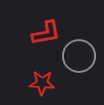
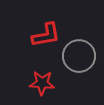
red L-shape: moved 2 px down
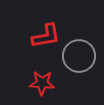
red L-shape: moved 1 px down
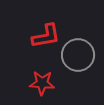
gray circle: moved 1 px left, 1 px up
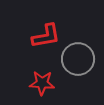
gray circle: moved 4 px down
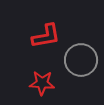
gray circle: moved 3 px right, 1 px down
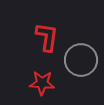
red L-shape: moved 1 px right, 1 px down; rotated 72 degrees counterclockwise
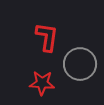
gray circle: moved 1 px left, 4 px down
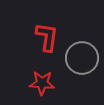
gray circle: moved 2 px right, 6 px up
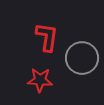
red star: moved 2 px left, 3 px up
